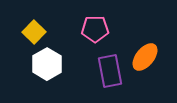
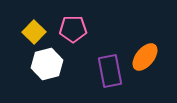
pink pentagon: moved 22 px left
white hexagon: rotated 16 degrees clockwise
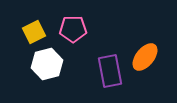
yellow square: rotated 20 degrees clockwise
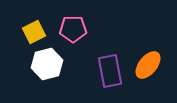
orange ellipse: moved 3 px right, 8 px down
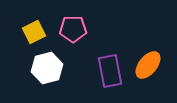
white hexagon: moved 4 px down
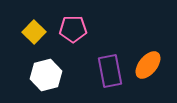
yellow square: rotated 20 degrees counterclockwise
white hexagon: moved 1 px left, 7 px down
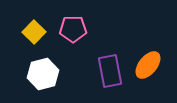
white hexagon: moved 3 px left, 1 px up
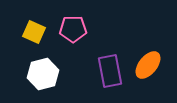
yellow square: rotated 20 degrees counterclockwise
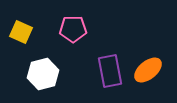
yellow square: moved 13 px left
orange ellipse: moved 5 px down; rotated 12 degrees clockwise
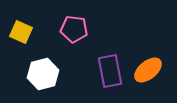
pink pentagon: moved 1 px right; rotated 8 degrees clockwise
